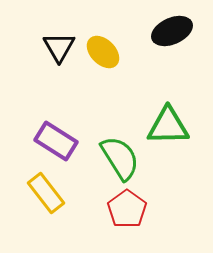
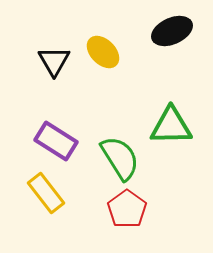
black triangle: moved 5 px left, 14 px down
green triangle: moved 3 px right
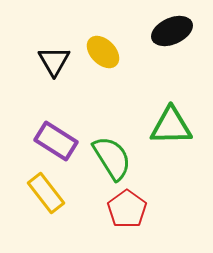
green semicircle: moved 8 px left
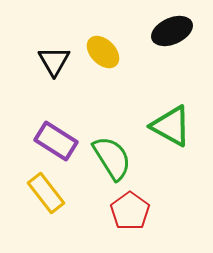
green triangle: rotated 30 degrees clockwise
red pentagon: moved 3 px right, 2 px down
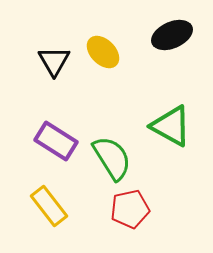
black ellipse: moved 4 px down
yellow rectangle: moved 3 px right, 13 px down
red pentagon: moved 2 px up; rotated 24 degrees clockwise
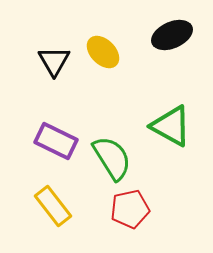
purple rectangle: rotated 6 degrees counterclockwise
yellow rectangle: moved 4 px right
